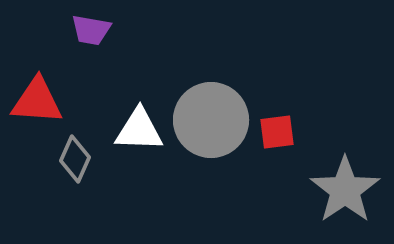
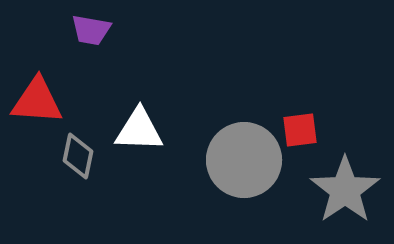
gray circle: moved 33 px right, 40 px down
red square: moved 23 px right, 2 px up
gray diamond: moved 3 px right, 3 px up; rotated 12 degrees counterclockwise
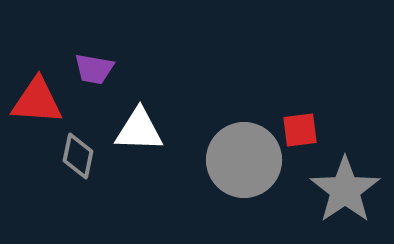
purple trapezoid: moved 3 px right, 39 px down
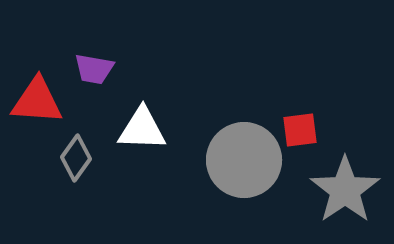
white triangle: moved 3 px right, 1 px up
gray diamond: moved 2 px left, 2 px down; rotated 24 degrees clockwise
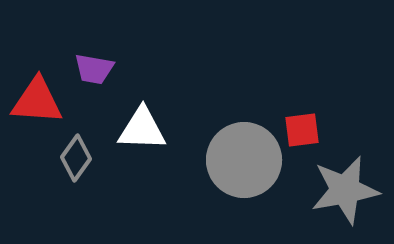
red square: moved 2 px right
gray star: rotated 24 degrees clockwise
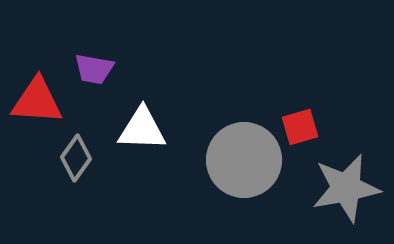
red square: moved 2 px left, 3 px up; rotated 9 degrees counterclockwise
gray star: moved 1 px right, 2 px up
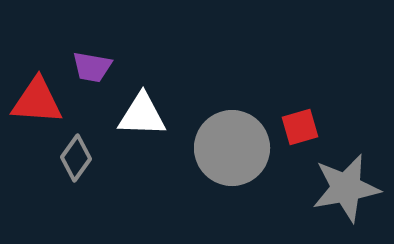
purple trapezoid: moved 2 px left, 2 px up
white triangle: moved 14 px up
gray circle: moved 12 px left, 12 px up
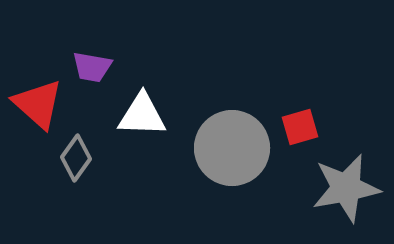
red triangle: moved 1 px right, 3 px down; rotated 38 degrees clockwise
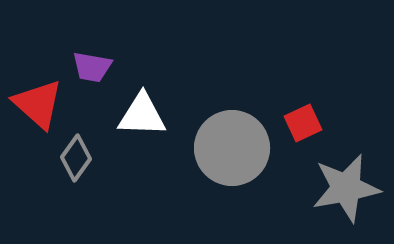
red square: moved 3 px right, 4 px up; rotated 9 degrees counterclockwise
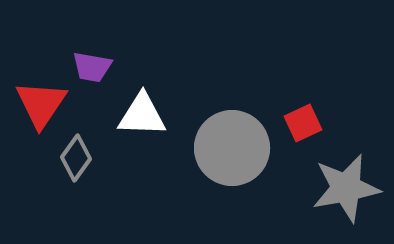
red triangle: moved 3 px right; rotated 22 degrees clockwise
